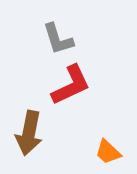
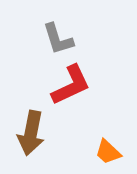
brown arrow: moved 2 px right
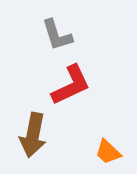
gray L-shape: moved 1 px left, 4 px up
brown arrow: moved 2 px right, 2 px down
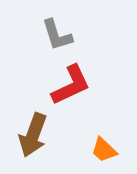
brown arrow: rotated 9 degrees clockwise
orange trapezoid: moved 4 px left, 2 px up
